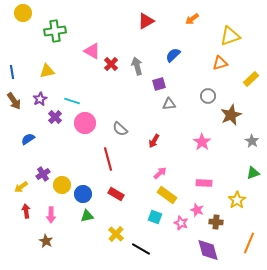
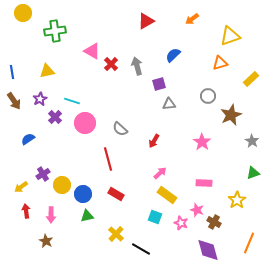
brown cross at (216, 222): moved 2 px left; rotated 24 degrees clockwise
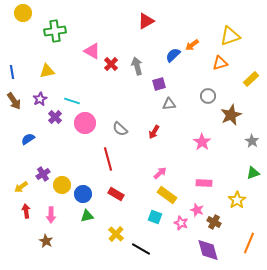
orange arrow at (192, 19): moved 26 px down
red arrow at (154, 141): moved 9 px up
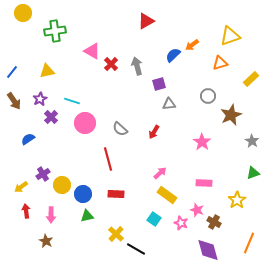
blue line at (12, 72): rotated 48 degrees clockwise
purple cross at (55, 117): moved 4 px left
red rectangle at (116, 194): rotated 28 degrees counterclockwise
cyan square at (155, 217): moved 1 px left, 2 px down; rotated 16 degrees clockwise
black line at (141, 249): moved 5 px left
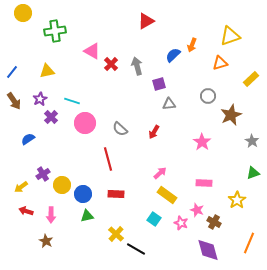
orange arrow at (192, 45): rotated 32 degrees counterclockwise
red arrow at (26, 211): rotated 64 degrees counterclockwise
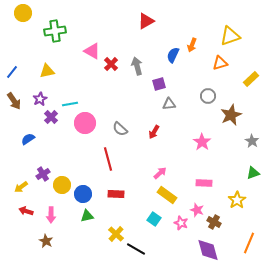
blue semicircle at (173, 55): rotated 21 degrees counterclockwise
cyan line at (72, 101): moved 2 px left, 3 px down; rotated 28 degrees counterclockwise
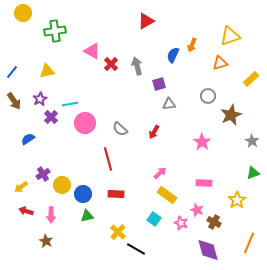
yellow cross at (116, 234): moved 2 px right, 2 px up
